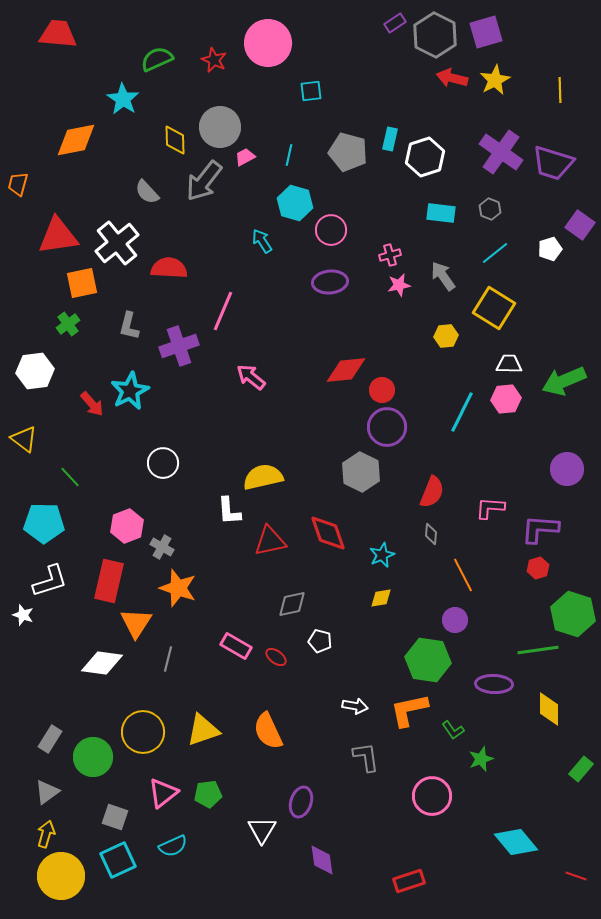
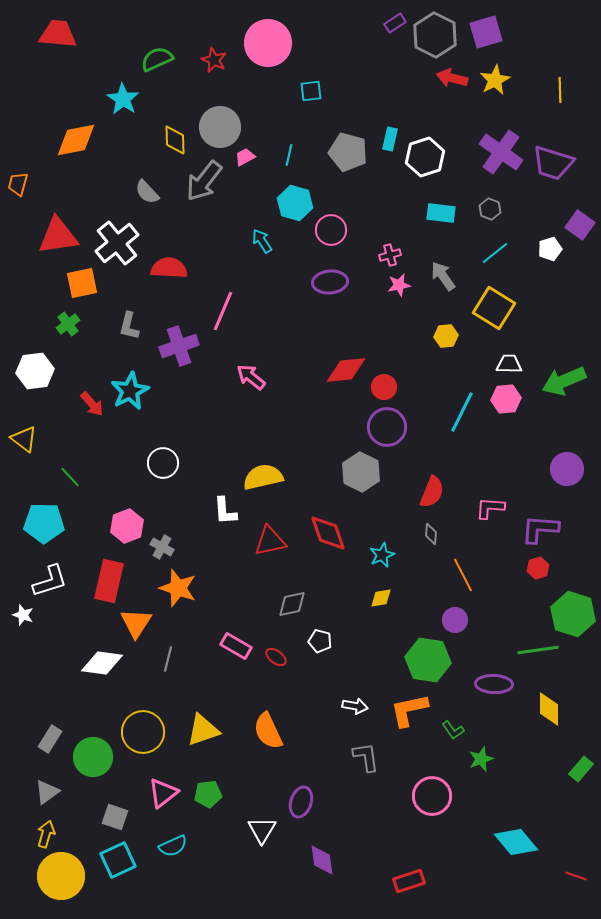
red circle at (382, 390): moved 2 px right, 3 px up
white L-shape at (229, 511): moved 4 px left
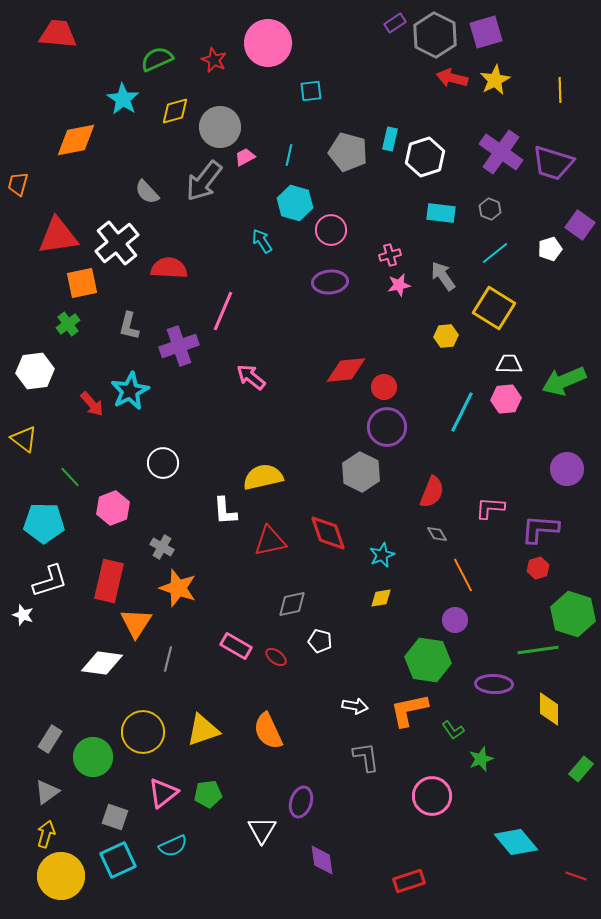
yellow diamond at (175, 140): moved 29 px up; rotated 76 degrees clockwise
pink hexagon at (127, 526): moved 14 px left, 18 px up
gray diamond at (431, 534): moved 6 px right; rotated 35 degrees counterclockwise
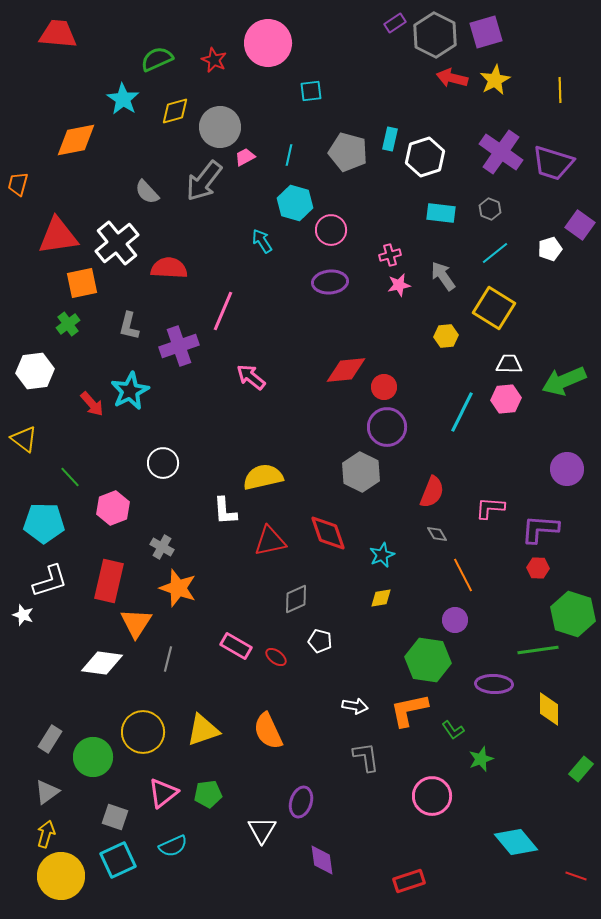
red hexagon at (538, 568): rotated 20 degrees clockwise
gray diamond at (292, 604): moved 4 px right, 5 px up; rotated 12 degrees counterclockwise
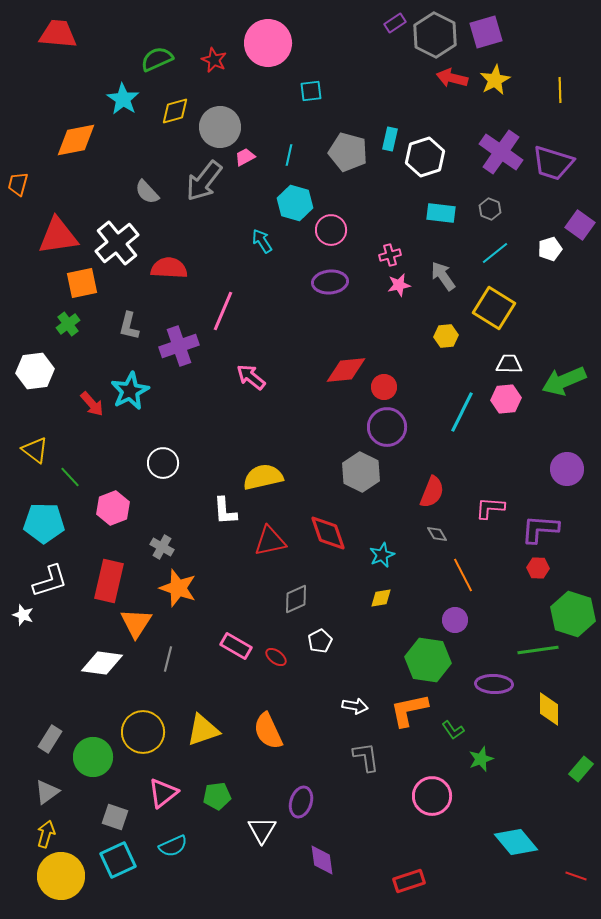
yellow triangle at (24, 439): moved 11 px right, 11 px down
white pentagon at (320, 641): rotated 30 degrees clockwise
green pentagon at (208, 794): moved 9 px right, 2 px down
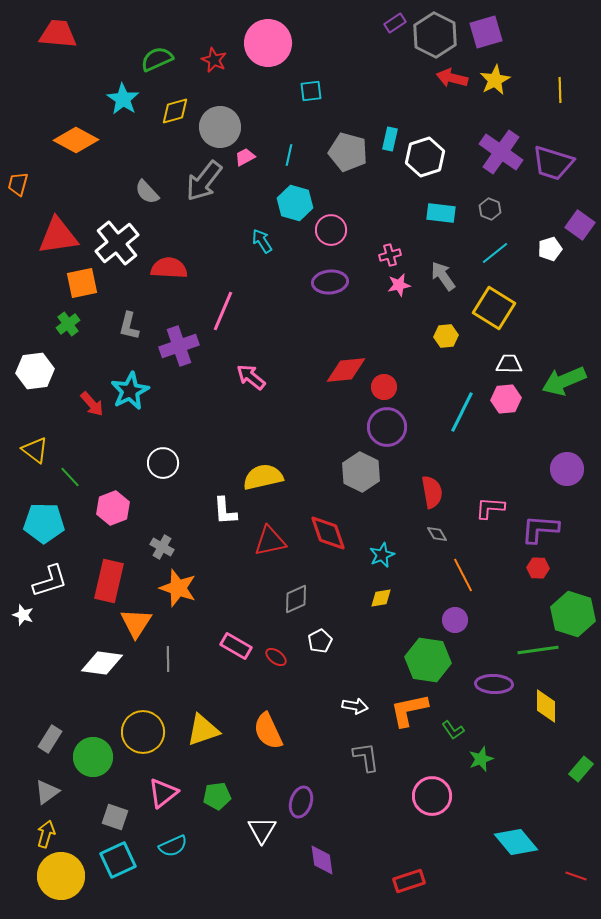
orange diamond at (76, 140): rotated 39 degrees clockwise
red semicircle at (432, 492): rotated 32 degrees counterclockwise
gray line at (168, 659): rotated 15 degrees counterclockwise
yellow diamond at (549, 709): moved 3 px left, 3 px up
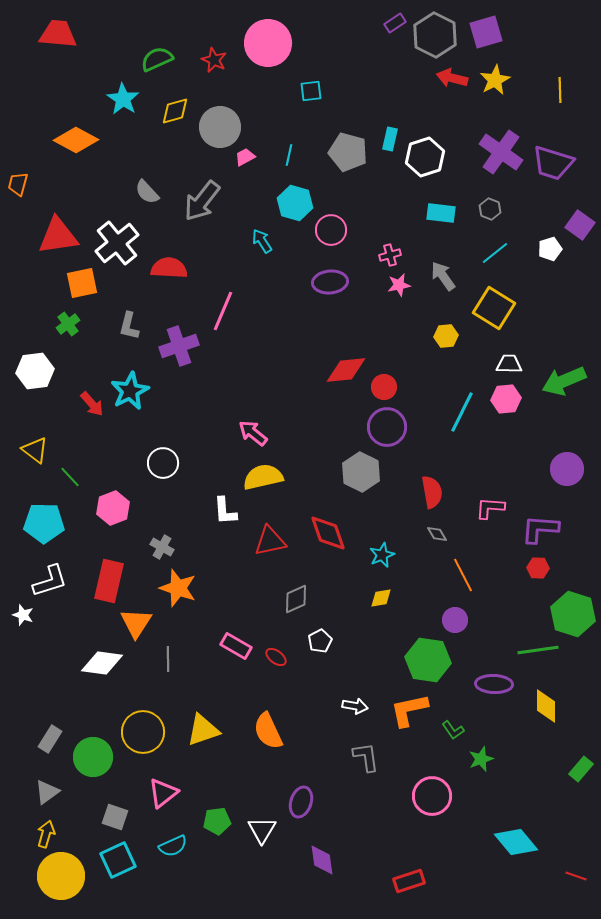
gray arrow at (204, 181): moved 2 px left, 20 px down
pink arrow at (251, 377): moved 2 px right, 56 px down
green pentagon at (217, 796): moved 25 px down
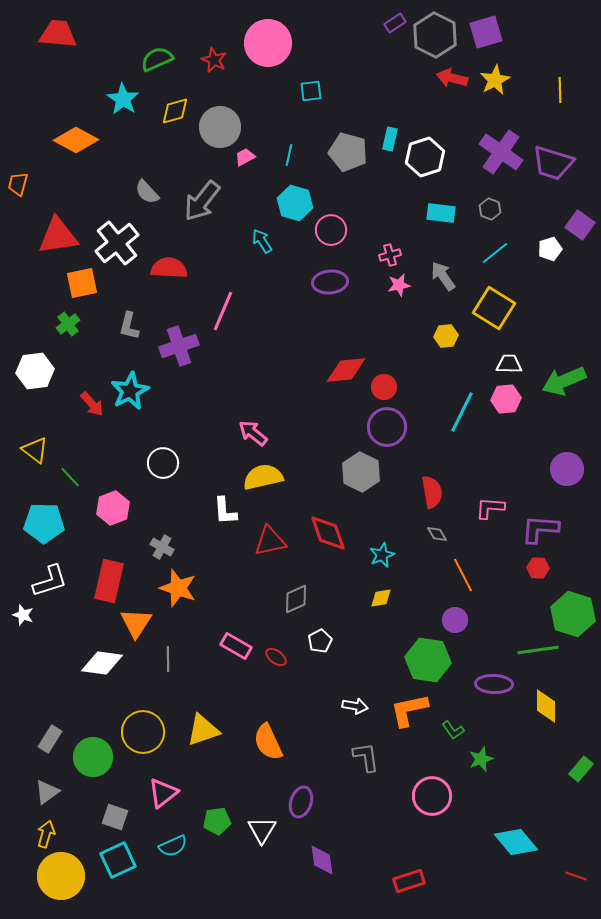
orange semicircle at (268, 731): moved 11 px down
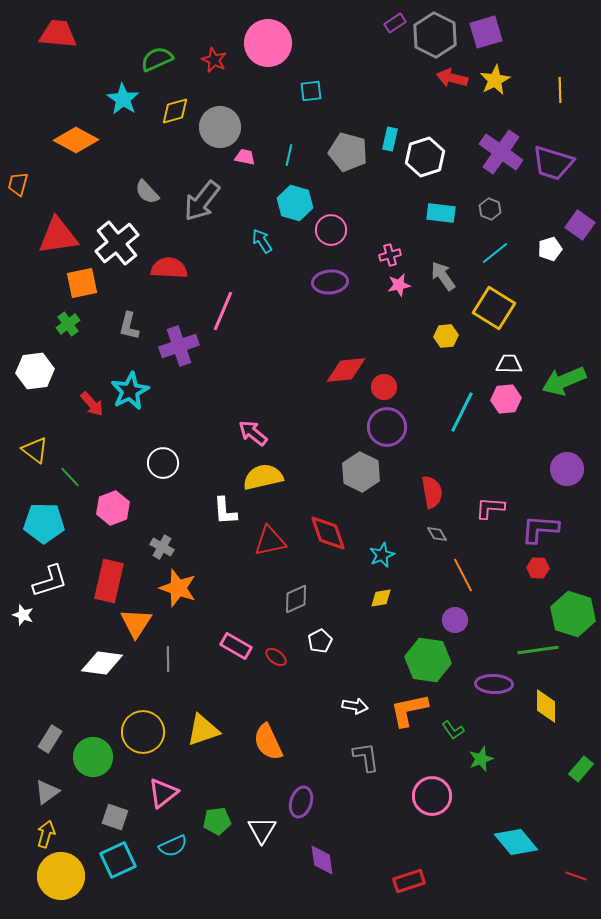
pink trapezoid at (245, 157): rotated 40 degrees clockwise
